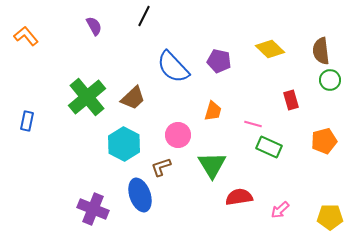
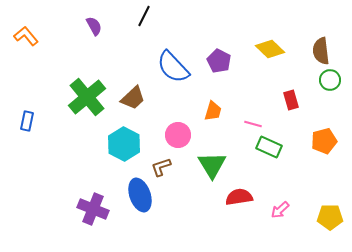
purple pentagon: rotated 15 degrees clockwise
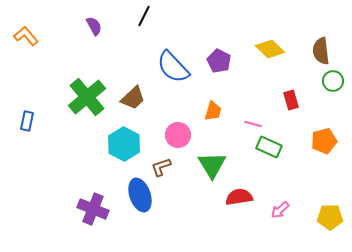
green circle: moved 3 px right, 1 px down
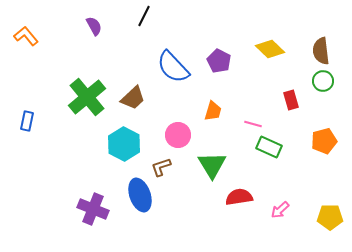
green circle: moved 10 px left
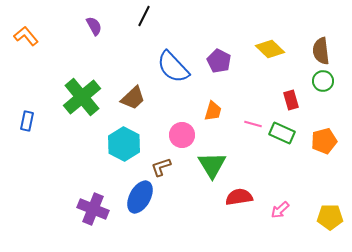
green cross: moved 5 px left
pink circle: moved 4 px right
green rectangle: moved 13 px right, 14 px up
blue ellipse: moved 2 px down; rotated 48 degrees clockwise
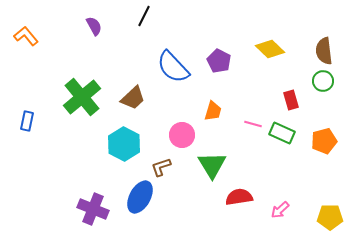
brown semicircle: moved 3 px right
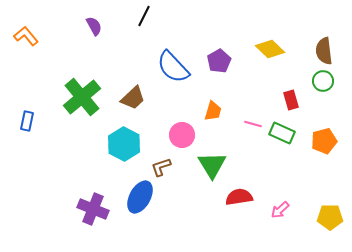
purple pentagon: rotated 15 degrees clockwise
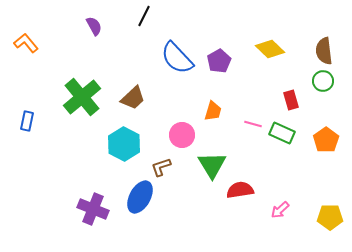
orange L-shape: moved 7 px down
blue semicircle: moved 4 px right, 9 px up
orange pentagon: moved 2 px right, 1 px up; rotated 20 degrees counterclockwise
red semicircle: moved 1 px right, 7 px up
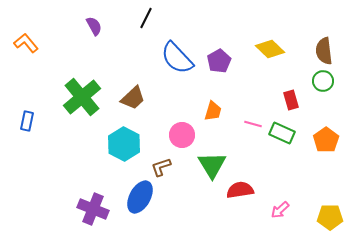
black line: moved 2 px right, 2 px down
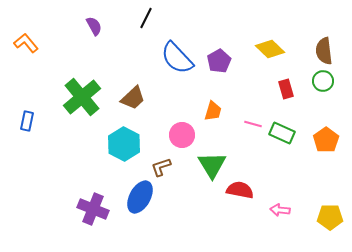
red rectangle: moved 5 px left, 11 px up
red semicircle: rotated 20 degrees clockwise
pink arrow: rotated 48 degrees clockwise
